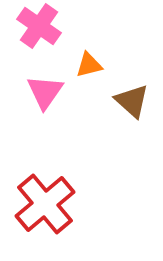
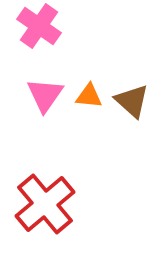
orange triangle: moved 31 px down; rotated 20 degrees clockwise
pink triangle: moved 3 px down
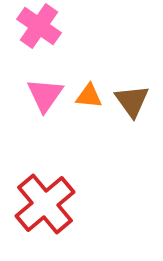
brown triangle: rotated 12 degrees clockwise
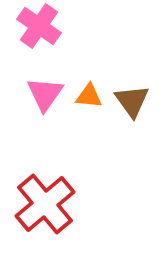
pink triangle: moved 1 px up
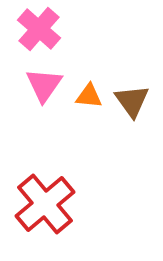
pink cross: moved 3 px down; rotated 6 degrees clockwise
pink triangle: moved 1 px left, 9 px up
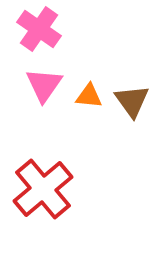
pink cross: rotated 6 degrees counterclockwise
red cross: moved 2 px left, 15 px up
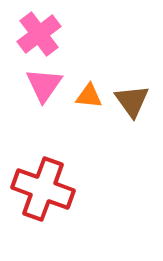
pink cross: moved 5 px down; rotated 18 degrees clockwise
red cross: rotated 30 degrees counterclockwise
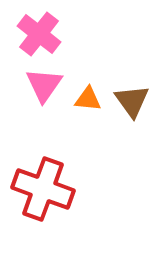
pink cross: rotated 15 degrees counterclockwise
orange triangle: moved 1 px left, 3 px down
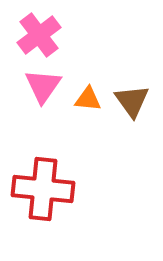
pink cross: moved 1 px down; rotated 15 degrees clockwise
pink triangle: moved 1 px left, 1 px down
red cross: rotated 14 degrees counterclockwise
